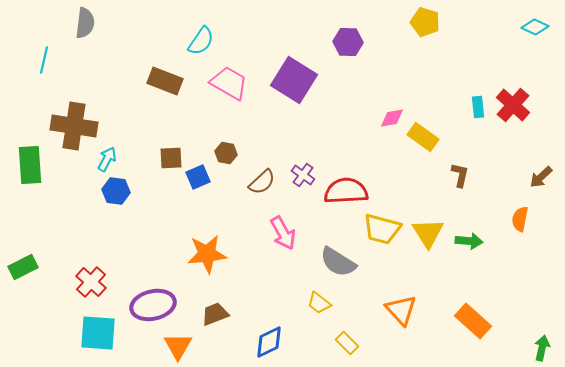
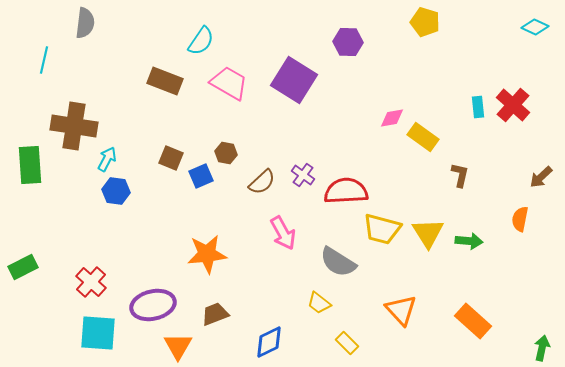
brown square at (171, 158): rotated 25 degrees clockwise
blue square at (198, 177): moved 3 px right, 1 px up
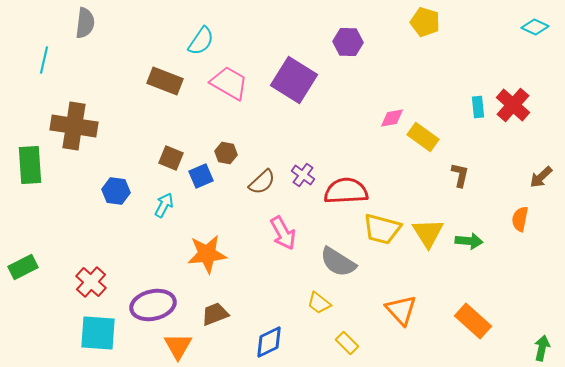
cyan arrow at (107, 159): moved 57 px right, 46 px down
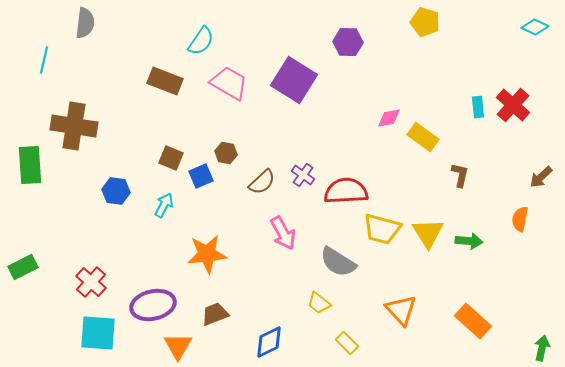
pink diamond at (392, 118): moved 3 px left
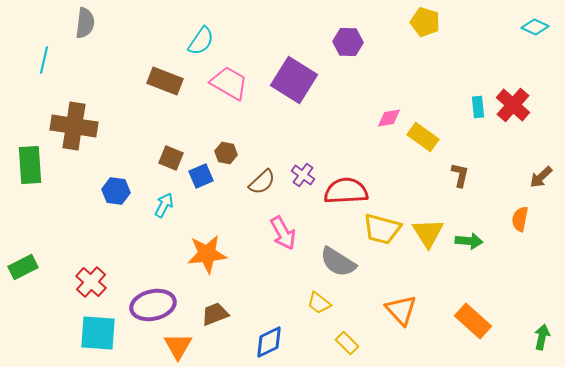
green arrow at (542, 348): moved 11 px up
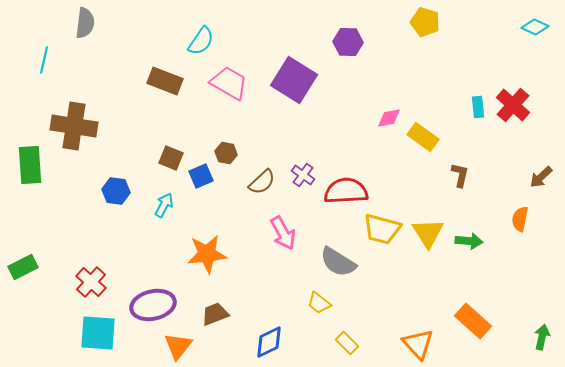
orange triangle at (401, 310): moved 17 px right, 34 px down
orange triangle at (178, 346): rotated 8 degrees clockwise
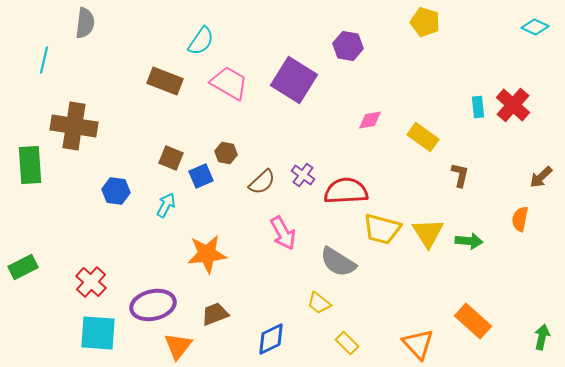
purple hexagon at (348, 42): moved 4 px down; rotated 8 degrees clockwise
pink diamond at (389, 118): moved 19 px left, 2 px down
cyan arrow at (164, 205): moved 2 px right
blue diamond at (269, 342): moved 2 px right, 3 px up
